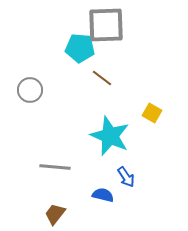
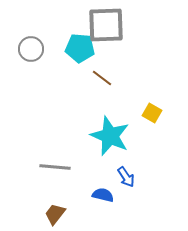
gray circle: moved 1 px right, 41 px up
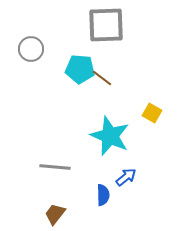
cyan pentagon: moved 21 px down
blue arrow: rotated 95 degrees counterclockwise
blue semicircle: rotated 75 degrees clockwise
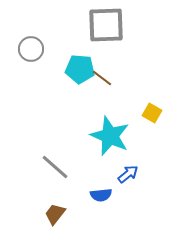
gray line: rotated 36 degrees clockwise
blue arrow: moved 2 px right, 3 px up
blue semicircle: moved 2 px left; rotated 85 degrees clockwise
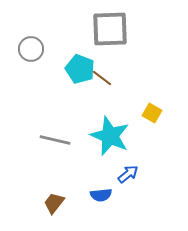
gray square: moved 4 px right, 4 px down
cyan pentagon: rotated 16 degrees clockwise
gray line: moved 27 px up; rotated 28 degrees counterclockwise
brown trapezoid: moved 1 px left, 11 px up
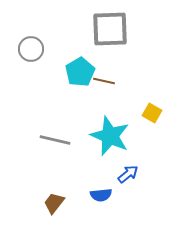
cyan pentagon: moved 3 px down; rotated 20 degrees clockwise
brown line: moved 2 px right, 3 px down; rotated 25 degrees counterclockwise
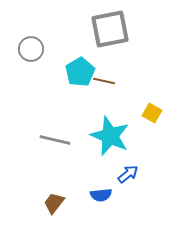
gray square: rotated 9 degrees counterclockwise
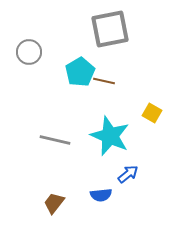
gray circle: moved 2 px left, 3 px down
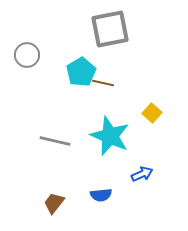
gray circle: moved 2 px left, 3 px down
cyan pentagon: moved 1 px right
brown line: moved 1 px left, 2 px down
yellow square: rotated 12 degrees clockwise
gray line: moved 1 px down
blue arrow: moved 14 px right; rotated 15 degrees clockwise
